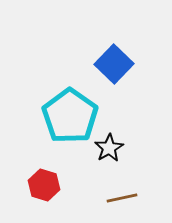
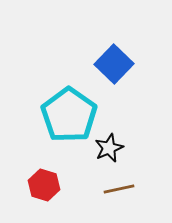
cyan pentagon: moved 1 px left, 1 px up
black star: rotated 8 degrees clockwise
brown line: moved 3 px left, 9 px up
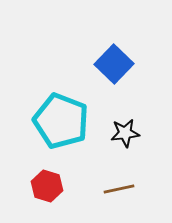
cyan pentagon: moved 8 px left, 6 px down; rotated 14 degrees counterclockwise
black star: moved 16 px right, 15 px up; rotated 16 degrees clockwise
red hexagon: moved 3 px right, 1 px down
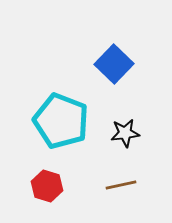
brown line: moved 2 px right, 4 px up
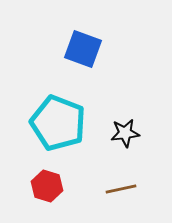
blue square: moved 31 px left, 15 px up; rotated 24 degrees counterclockwise
cyan pentagon: moved 3 px left, 2 px down
brown line: moved 4 px down
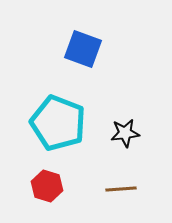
brown line: rotated 8 degrees clockwise
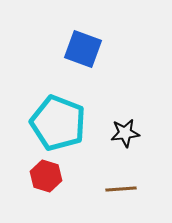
red hexagon: moved 1 px left, 10 px up
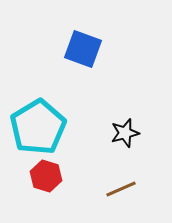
cyan pentagon: moved 20 px left, 4 px down; rotated 20 degrees clockwise
black star: rotated 8 degrees counterclockwise
brown line: rotated 20 degrees counterclockwise
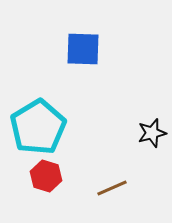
blue square: rotated 18 degrees counterclockwise
black star: moved 27 px right
brown line: moved 9 px left, 1 px up
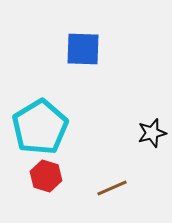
cyan pentagon: moved 2 px right
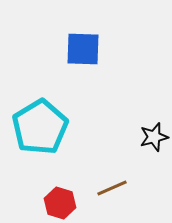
black star: moved 2 px right, 4 px down
red hexagon: moved 14 px right, 27 px down
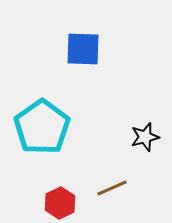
cyan pentagon: moved 2 px right; rotated 4 degrees counterclockwise
black star: moved 9 px left
red hexagon: rotated 16 degrees clockwise
